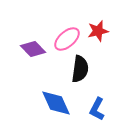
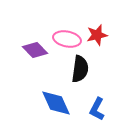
red star: moved 1 px left, 4 px down
pink ellipse: rotated 52 degrees clockwise
purple diamond: moved 2 px right, 1 px down
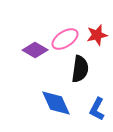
pink ellipse: moved 2 px left; rotated 44 degrees counterclockwise
purple diamond: rotated 15 degrees counterclockwise
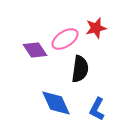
red star: moved 1 px left, 7 px up
purple diamond: rotated 25 degrees clockwise
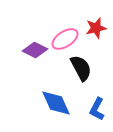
purple diamond: rotated 30 degrees counterclockwise
black semicircle: moved 1 px right, 1 px up; rotated 36 degrees counterclockwise
